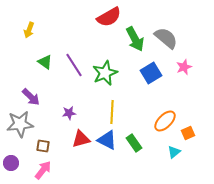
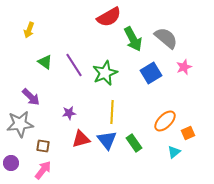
green arrow: moved 2 px left
blue triangle: rotated 25 degrees clockwise
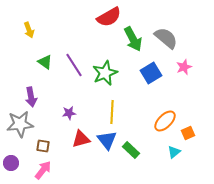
yellow arrow: rotated 42 degrees counterclockwise
purple arrow: rotated 36 degrees clockwise
green rectangle: moved 3 px left, 7 px down; rotated 12 degrees counterclockwise
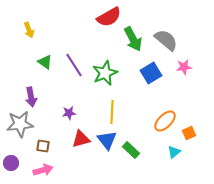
gray semicircle: moved 2 px down
pink star: rotated 14 degrees clockwise
orange square: moved 1 px right
pink arrow: rotated 36 degrees clockwise
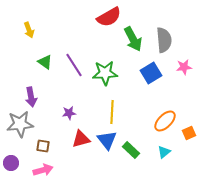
gray semicircle: moved 2 px left; rotated 45 degrees clockwise
green star: rotated 20 degrees clockwise
cyan triangle: moved 10 px left
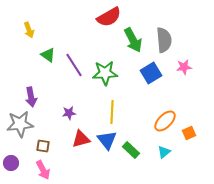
green arrow: moved 1 px down
green triangle: moved 3 px right, 7 px up
pink arrow: rotated 78 degrees clockwise
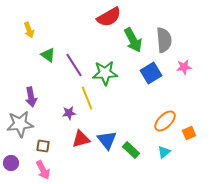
yellow line: moved 25 px left, 14 px up; rotated 25 degrees counterclockwise
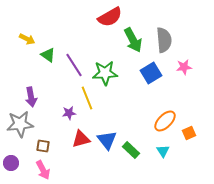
red semicircle: moved 1 px right
yellow arrow: moved 2 px left, 9 px down; rotated 42 degrees counterclockwise
cyan triangle: moved 1 px left, 1 px up; rotated 24 degrees counterclockwise
